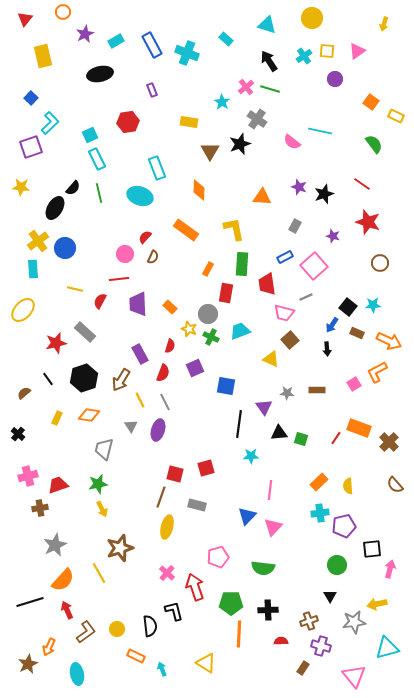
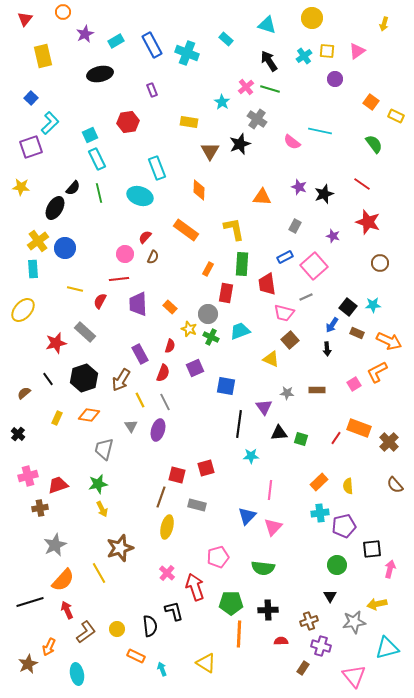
red square at (175, 474): moved 2 px right, 1 px down
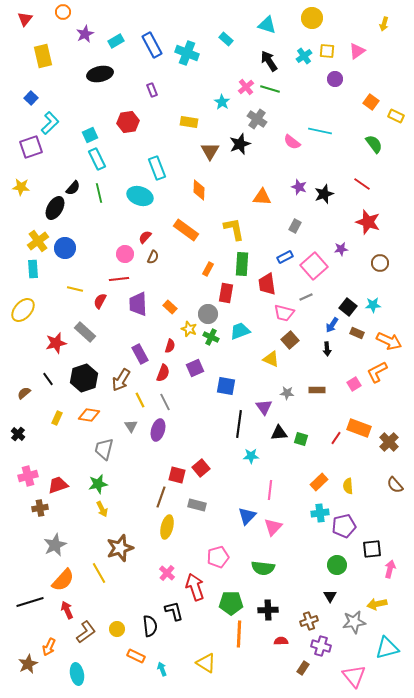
purple star at (333, 236): moved 8 px right, 13 px down; rotated 24 degrees counterclockwise
red square at (206, 468): moved 5 px left; rotated 24 degrees counterclockwise
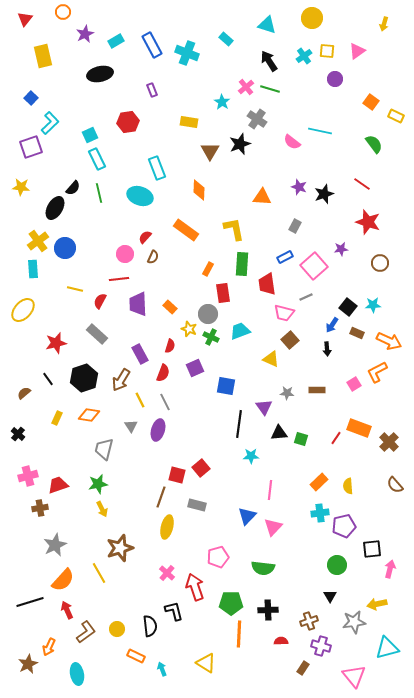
red rectangle at (226, 293): moved 3 px left; rotated 18 degrees counterclockwise
gray rectangle at (85, 332): moved 12 px right, 2 px down
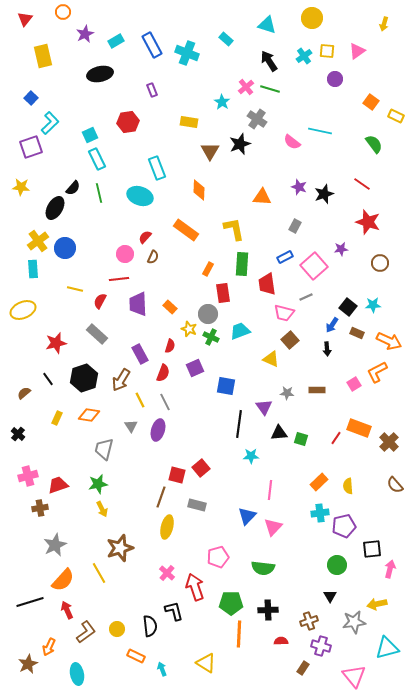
yellow ellipse at (23, 310): rotated 25 degrees clockwise
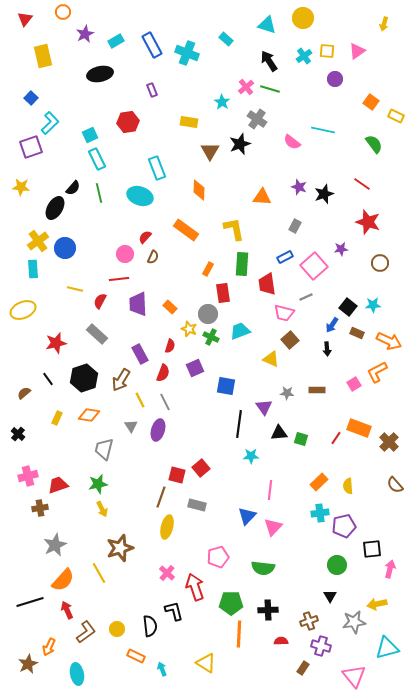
yellow circle at (312, 18): moved 9 px left
cyan line at (320, 131): moved 3 px right, 1 px up
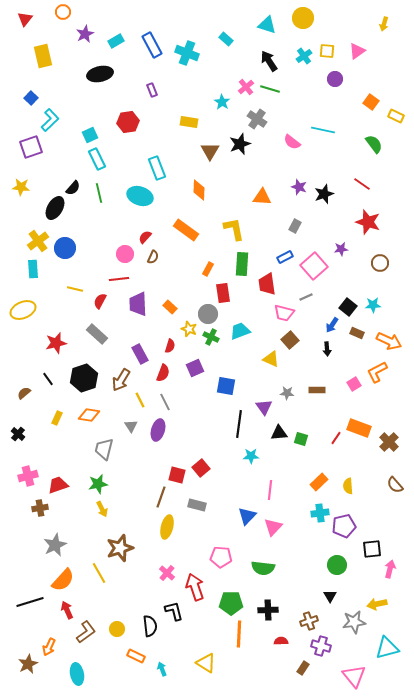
cyan L-shape at (50, 123): moved 3 px up
pink pentagon at (218, 557): moved 3 px right; rotated 20 degrees clockwise
